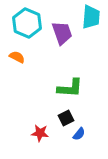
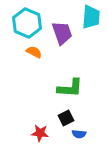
orange semicircle: moved 17 px right, 5 px up
blue semicircle: rotated 56 degrees clockwise
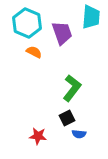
green L-shape: moved 2 px right; rotated 56 degrees counterclockwise
black square: moved 1 px right
red star: moved 2 px left, 3 px down
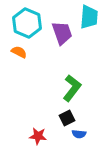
cyan trapezoid: moved 2 px left
orange semicircle: moved 15 px left
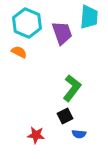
black square: moved 2 px left, 2 px up
red star: moved 2 px left, 1 px up
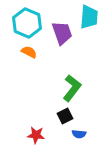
orange semicircle: moved 10 px right
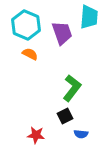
cyan hexagon: moved 1 px left, 2 px down
orange semicircle: moved 1 px right, 2 px down
blue semicircle: moved 2 px right
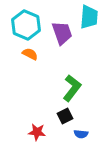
red star: moved 1 px right, 3 px up
